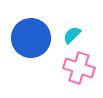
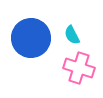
cyan semicircle: rotated 72 degrees counterclockwise
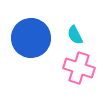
cyan semicircle: moved 3 px right
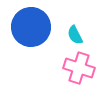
blue circle: moved 11 px up
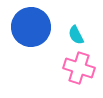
cyan semicircle: moved 1 px right
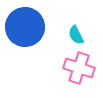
blue circle: moved 6 px left
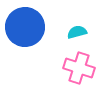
cyan semicircle: moved 1 px right, 3 px up; rotated 102 degrees clockwise
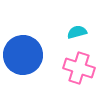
blue circle: moved 2 px left, 28 px down
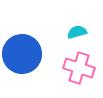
blue circle: moved 1 px left, 1 px up
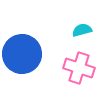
cyan semicircle: moved 5 px right, 2 px up
